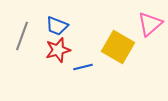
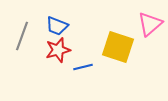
yellow square: rotated 12 degrees counterclockwise
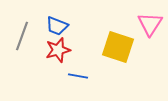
pink triangle: rotated 16 degrees counterclockwise
blue line: moved 5 px left, 9 px down; rotated 24 degrees clockwise
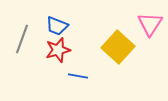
gray line: moved 3 px down
yellow square: rotated 24 degrees clockwise
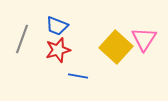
pink triangle: moved 6 px left, 15 px down
yellow square: moved 2 px left
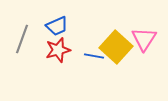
blue trapezoid: rotated 45 degrees counterclockwise
blue line: moved 16 px right, 20 px up
